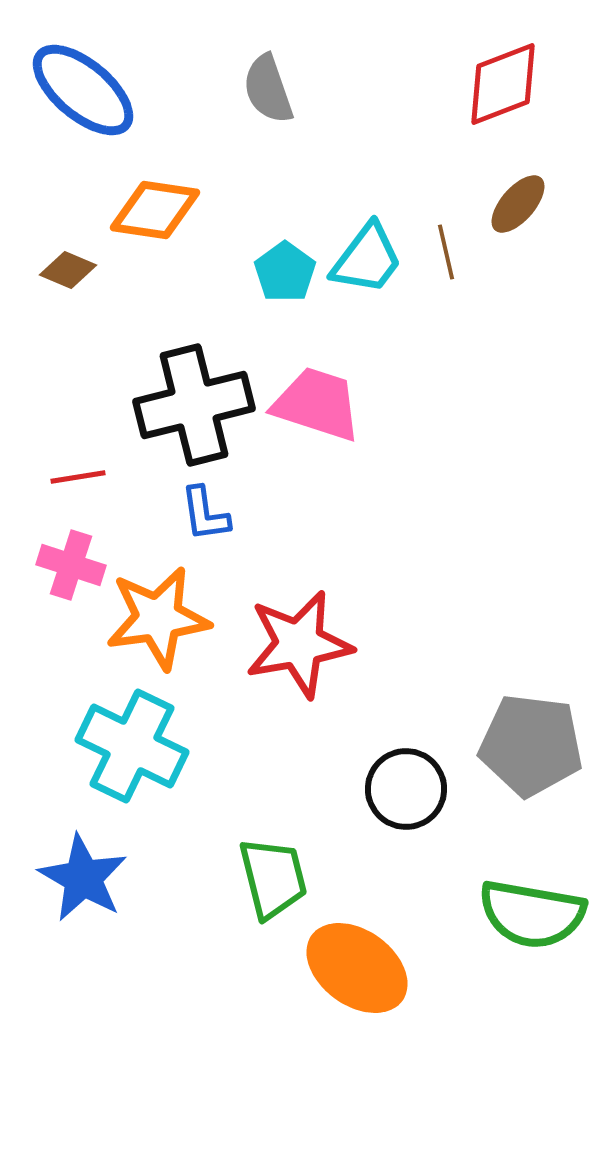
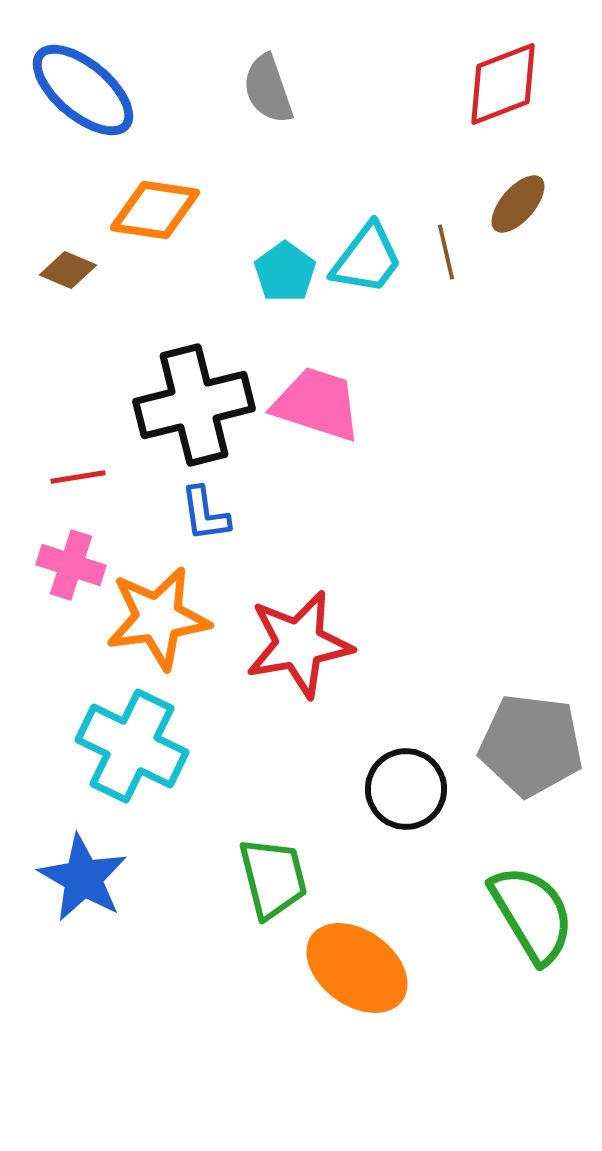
green semicircle: rotated 131 degrees counterclockwise
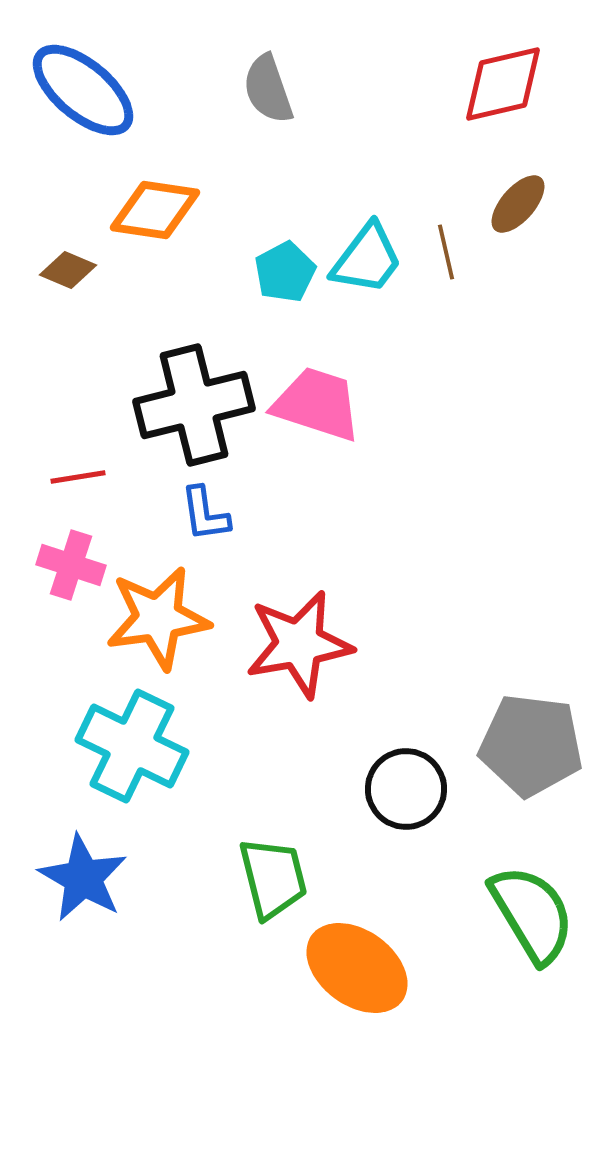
red diamond: rotated 8 degrees clockwise
cyan pentagon: rotated 8 degrees clockwise
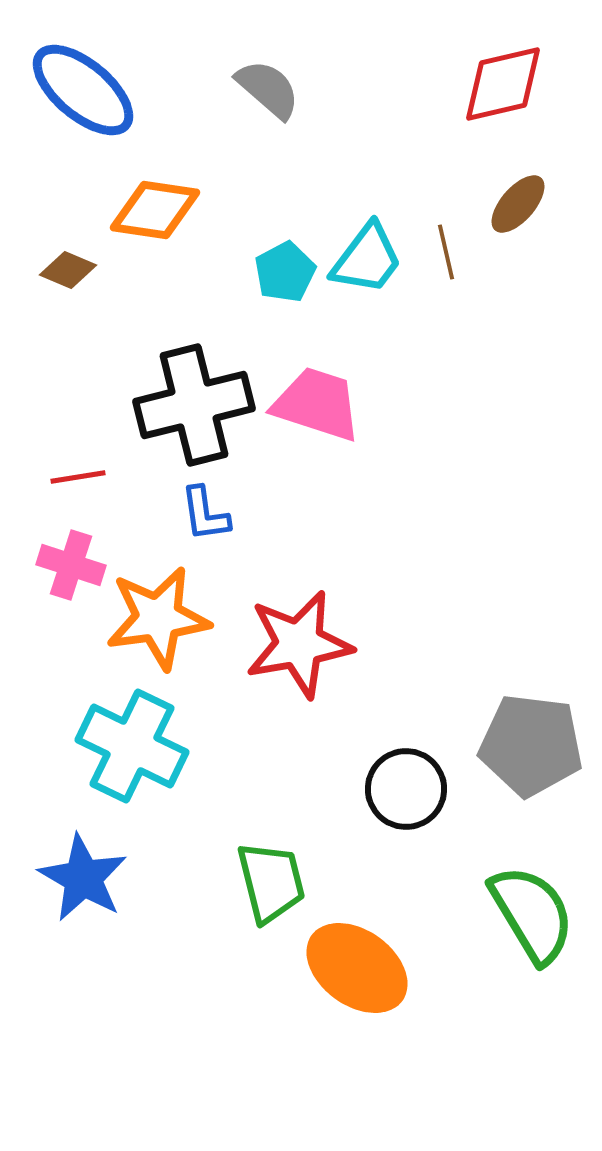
gray semicircle: rotated 150 degrees clockwise
green trapezoid: moved 2 px left, 4 px down
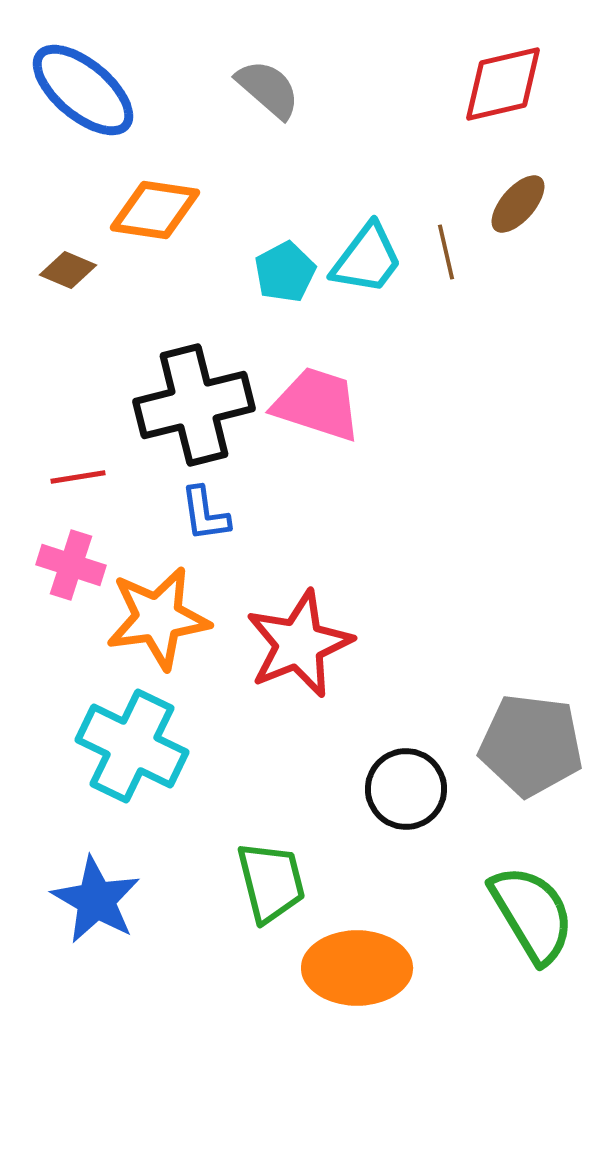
red star: rotated 12 degrees counterclockwise
blue star: moved 13 px right, 22 px down
orange ellipse: rotated 36 degrees counterclockwise
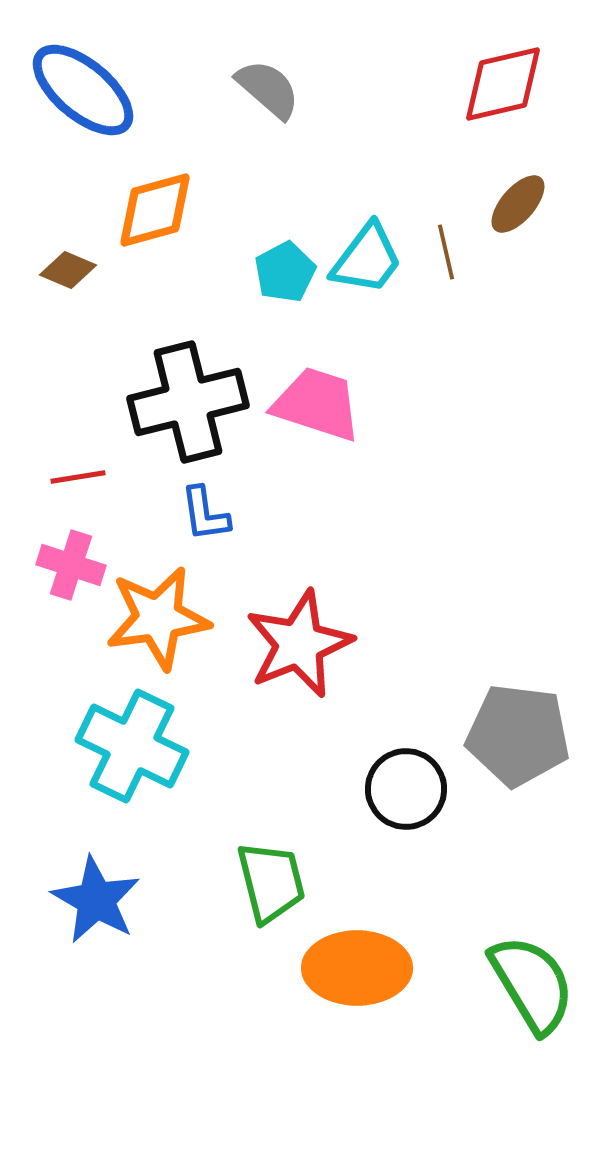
orange diamond: rotated 24 degrees counterclockwise
black cross: moved 6 px left, 3 px up
gray pentagon: moved 13 px left, 10 px up
green semicircle: moved 70 px down
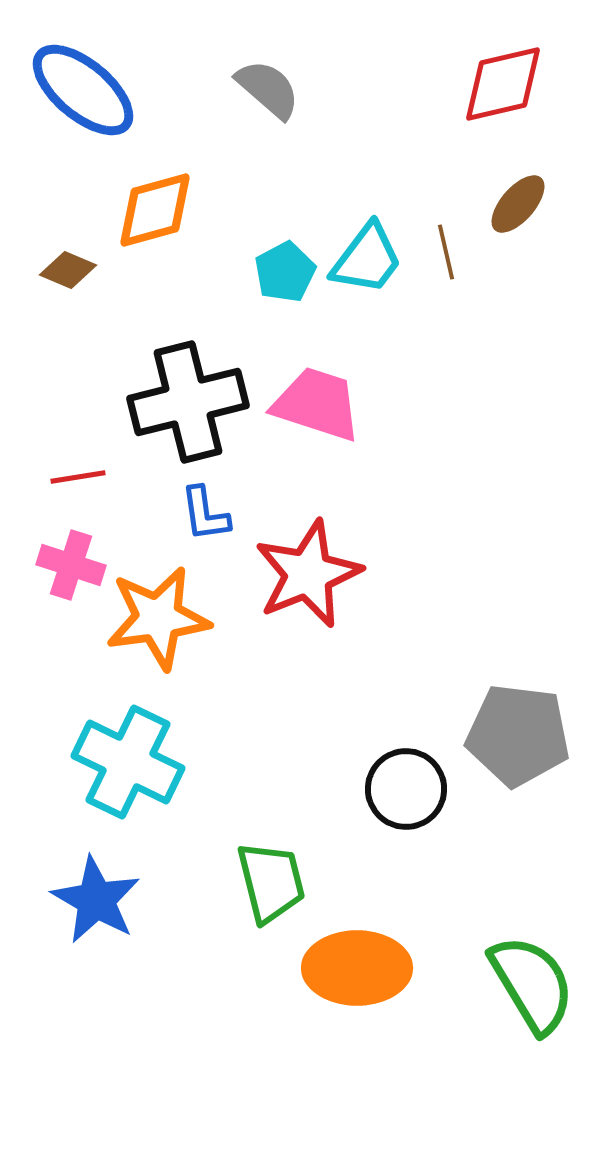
red star: moved 9 px right, 70 px up
cyan cross: moved 4 px left, 16 px down
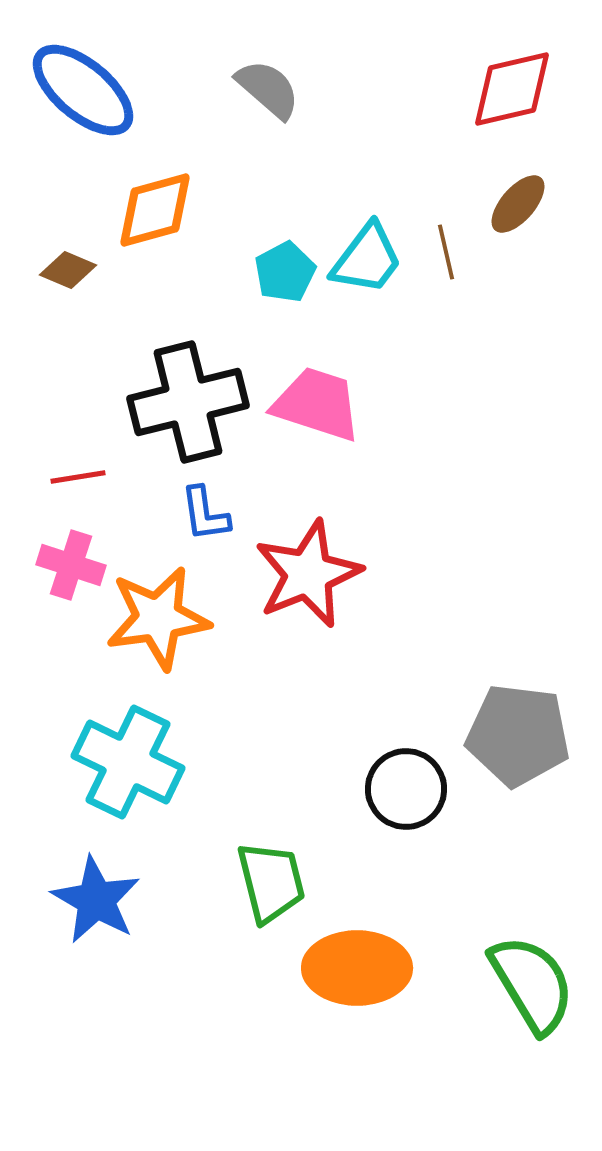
red diamond: moved 9 px right, 5 px down
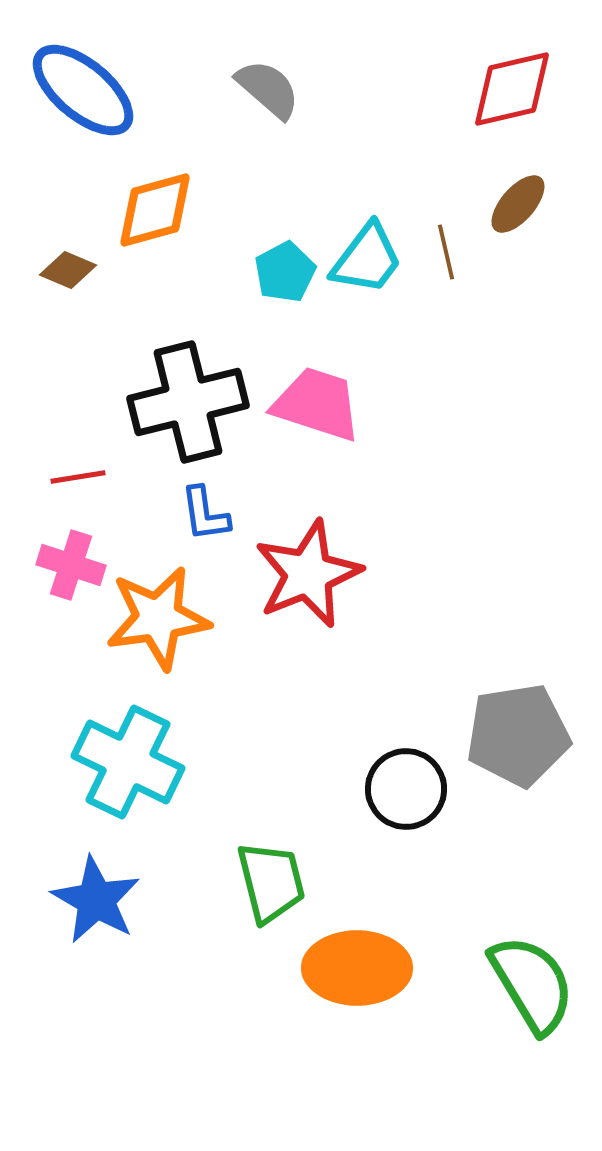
gray pentagon: rotated 16 degrees counterclockwise
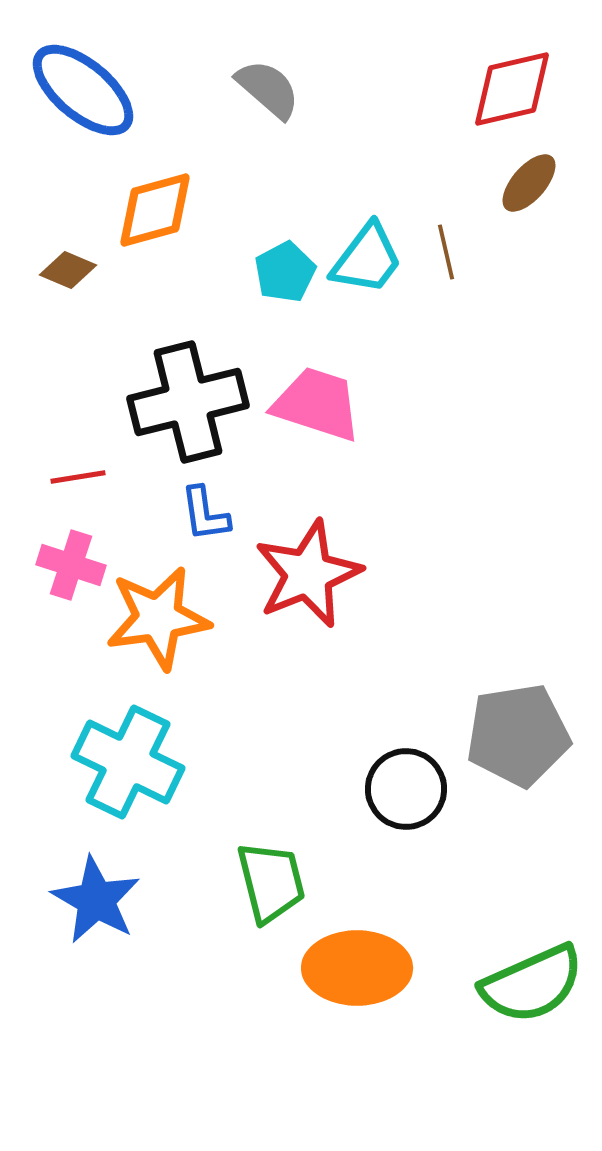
brown ellipse: moved 11 px right, 21 px up
green semicircle: rotated 97 degrees clockwise
